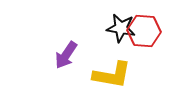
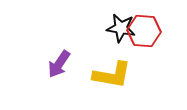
purple arrow: moved 7 px left, 9 px down
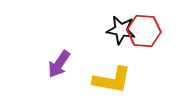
black star: moved 2 px down
yellow L-shape: moved 5 px down
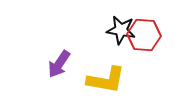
red hexagon: moved 4 px down
yellow L-shape: moved 6 px left
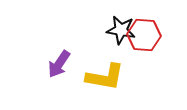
yellow L-shape: moved 1 px left, 3 px up
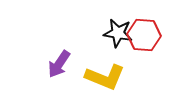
black star: moved 3 px left, 3 px down
yellow L-shape: rotated 12 degrees clockwise
